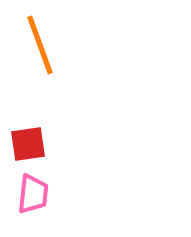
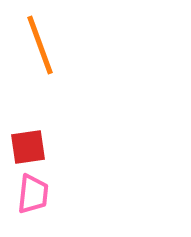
red square: moved 3 px down
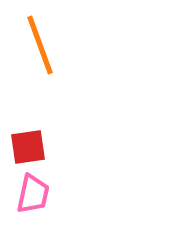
pink trapezoid: rotated 6 degrees clockwise
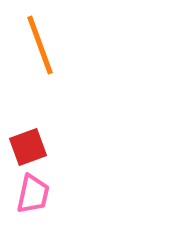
red square: rotated 12 degrees counterclockwise
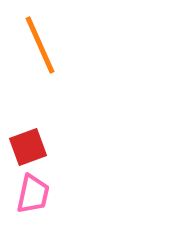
orange line: rotated 4 degrees counterclockwise
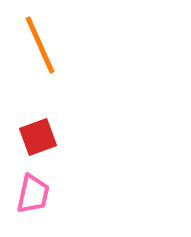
red square: moved 10 px right, 10 px up
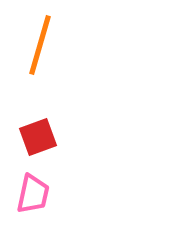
orange line: rotated 40 degrees clockwise
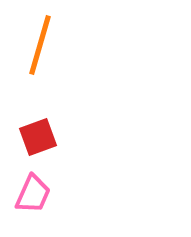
pink trapezoid: rotated 12 degrees clockwise
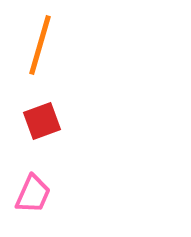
red square: moved 4 px right, 16 px up
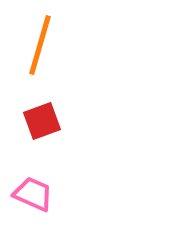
pink trapezoid: rotated 90 degrees counterclockwise
